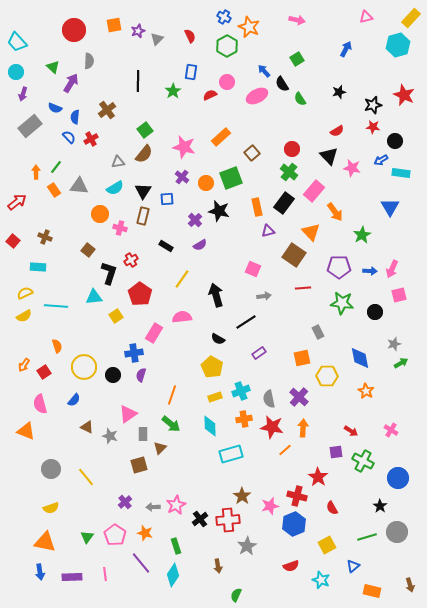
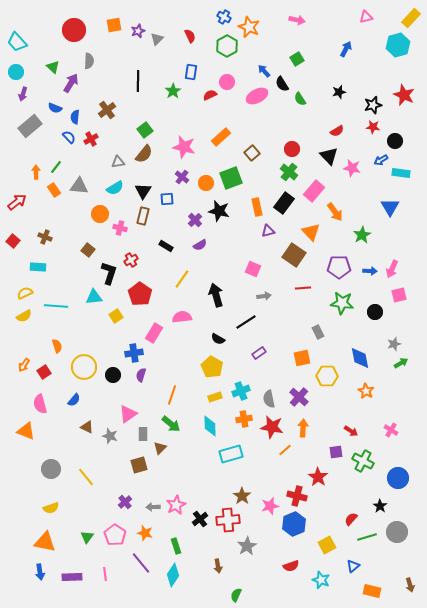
red semicircle at (332, 508): moved 19 px right, 11 px down; rotated 72 degrees clockwise
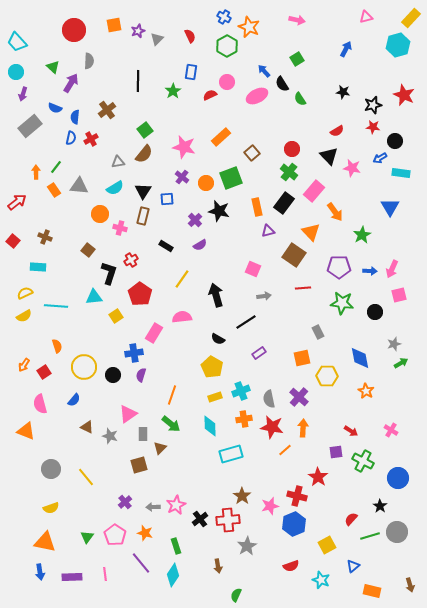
black star at (339, 92): moved 4 px right; rotated 24 degrees clockwise
blue semicircle at (69, 137): moved 2 px right, 1 px down; rotated 56 degrees clockwise
blue arrow at (381, 160): moved 1 px left, 2 px up
green line at (367, 537): moved 3 px right, 1 px up
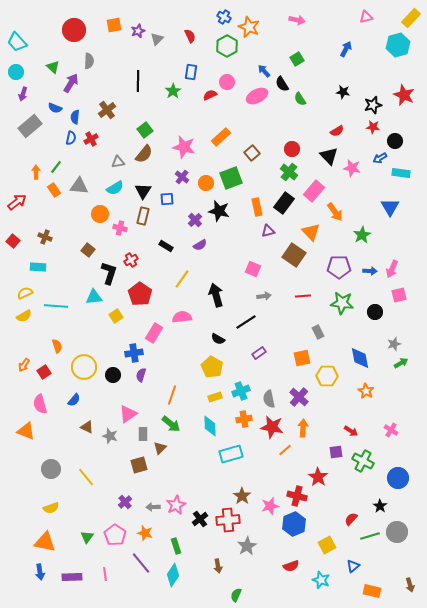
red line at (303, 288): moved 8 px down
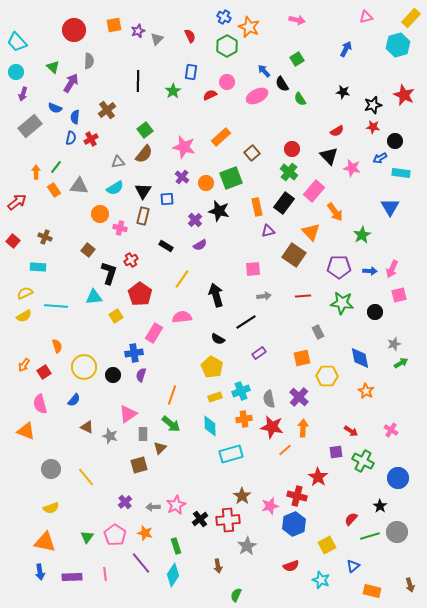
pink square at (253, 269): rotated 28 degrees counterclockwise
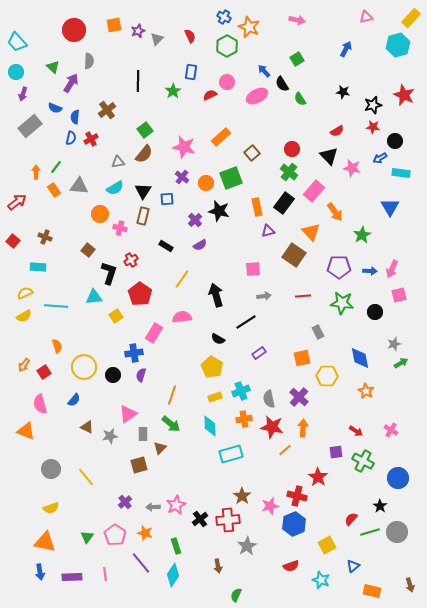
red arrow at (351, 431): moved 5 px right
gray star at (110, 436): rotated 28 degrees counterclockwise
green line at (370, 536): moved 4 px up
